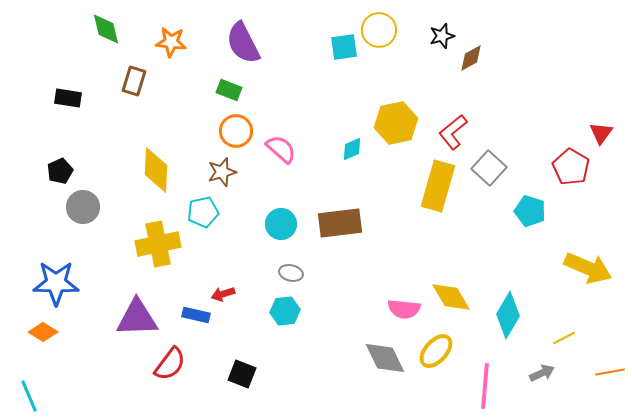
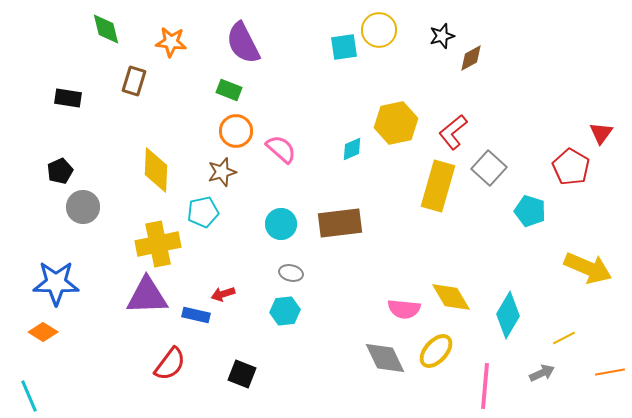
purple triangle at (137, 318): moved 10 px right, 22 px up
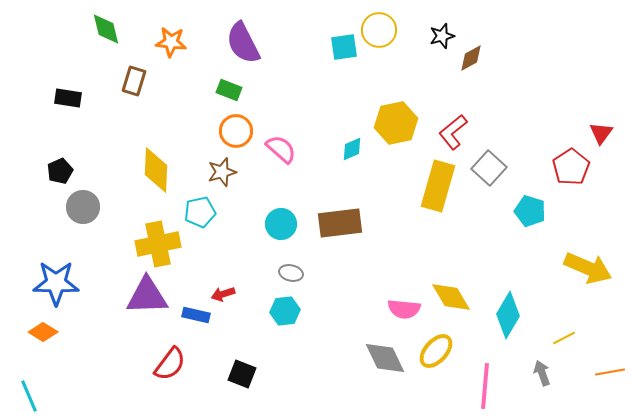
red pentagon at (571, 167): rotated 9 degrees clockwise
cyan pentagon at (203, 212): moved 3 px left
gray arrow at (542, 373): rotated 85 degrees counterclockwise
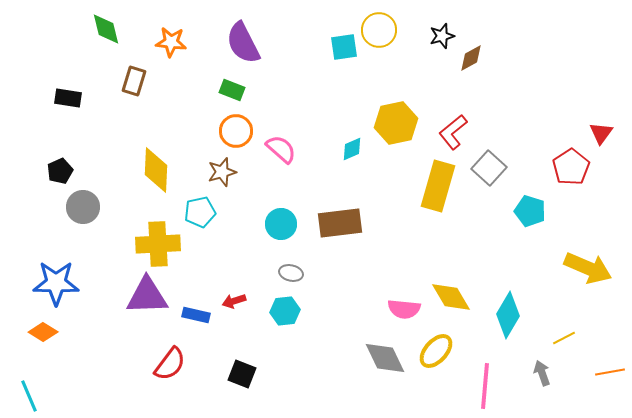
green rectangle at (229, 90): moved 3 px right
yellow cross at (158, 244): rotated 9 degrees clockwise
red arrow at (223, 294): moved 11 px right, 7 px down
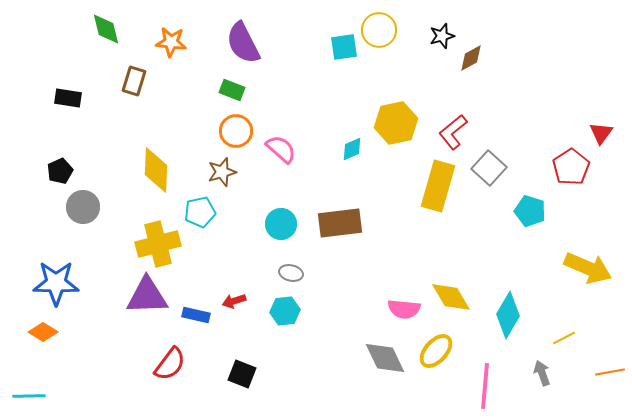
yellow cross at (158, 244): rotated 12 degrees counterclockwise
cyan line at (29, 396): rotated 68 degrees counterclockwise
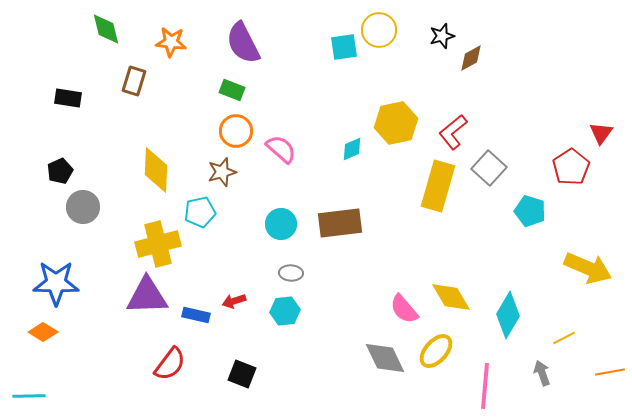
gray ellipse at (291, 273): rotated 10 degrees counterclockwise
pink semicircle at (404, 309): rotated 44 degrees clockwise
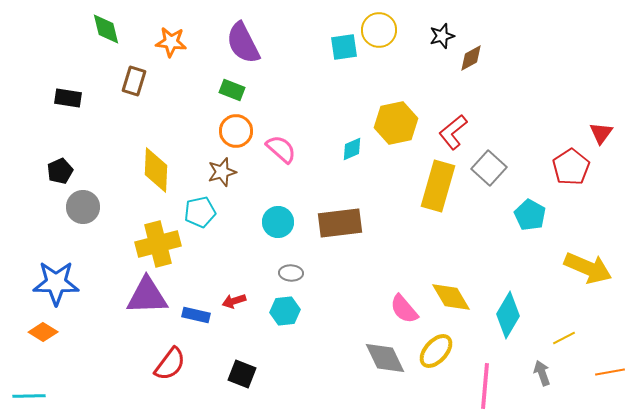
cyan pentagon at (530, 211): moved 4 px down; rotated 12 degrees clockwise
cyan circle at (281, 224): moved 3 px left, 2 px up
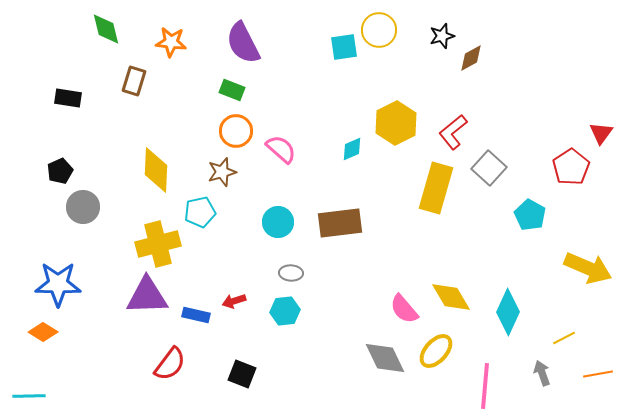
yellow hexagon at (396, 123): rotated 15 degrees counterclockwise
yellow rectangle at (438, 186): moved 2 px left, 2 px down
blue star at (56, 283): moved 2 px right, 1 px down
cyan diamond at (508, 315): moved 3 px up; rotated 6 degrees counterclockwise
orange line at (610, 372): moved 12 px left, 2 px down
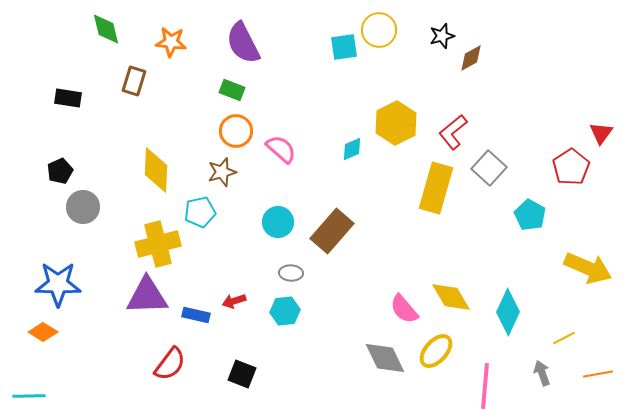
brown rectangle at (340, 223): moved 8 px left, 8 px down; rotated 42 degrees counterclockwise
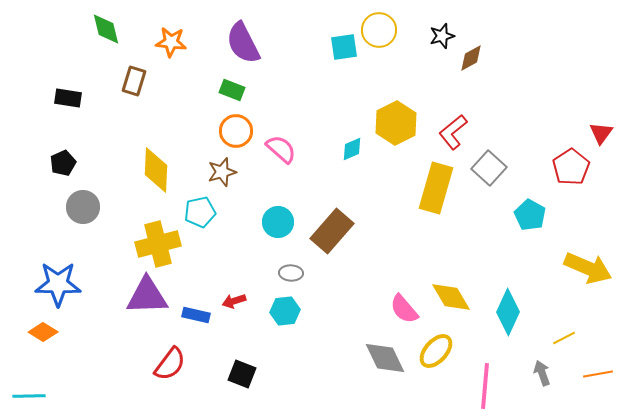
black pentagon at (60, 171): moved 3 px right, 8 px up
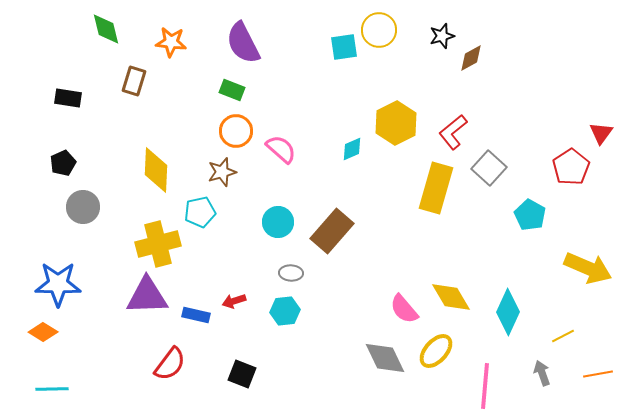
yellow line at (564, 338): moved 1 px left, 2 px up
cyan line at (29, 396): moved 23 px right, 7 px up
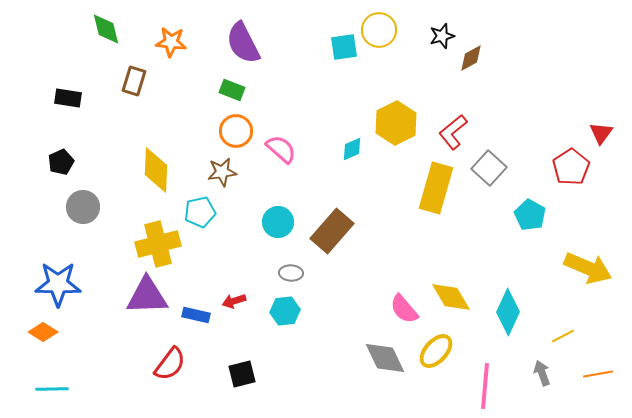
black pentagon at (63, 163): moved 2 px left, 1 px up
brown star at (222, 172): rotated 8 degrees clockwise
black square at (242, 374): rotated 36 degrees counterclockwise
